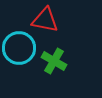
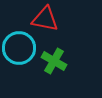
red triangle: moved 1 px up
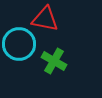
cyan circle: moved 4 px up
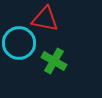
cyan circle: moved 1 px up
